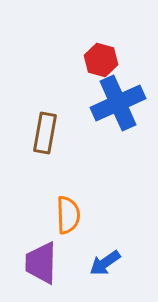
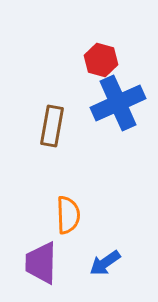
brown rectangle: moved 7 px right, 7 px up
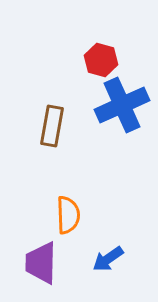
blue cross: moved 4 px right, 2 px down
blue arrow: moved 3 px right, 4 px up
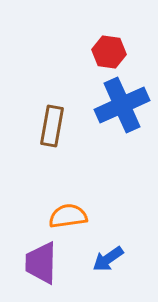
red hexagon: moved 8 px right, 8 px up; rotated 8 degrees counterclockwise
orange semicircle: moved 1 px down; rotated 96 degrees counterclockwise
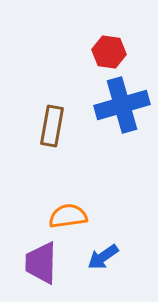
blue cross: rotated 8 degrees clockwise
blue arrow: moved 5 px left, 2 px up
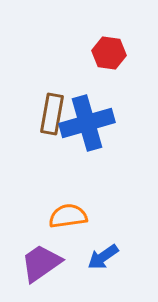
red hexagon: moved 1 px down
blue cross: moved 35 px left, 18 px down
brown rectangle: moved 12 px up
purple trapezoid: rotated 54 degrees clockwise
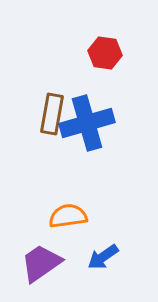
red hexagon: moved 4 px left
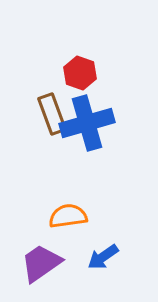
red hexagon: moved 25 px left, 20 px down; rotated 12 degrees clockwise
brown rectangle: rotated 30 degrees counterclockwise
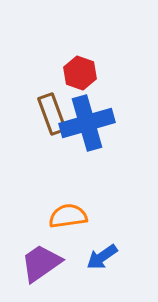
blue arrow: moved 1 px left
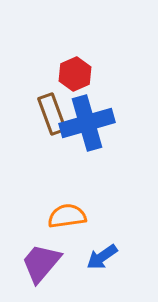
red hexagon: moved 5 px left, 1 px down; rotated 16 degrees clockwise
orange semicircle: moved 1 px left
purple trapezoid: rotated 15 degrees counterclockwise
